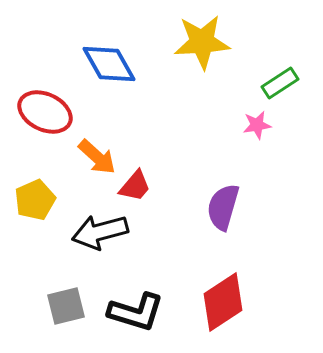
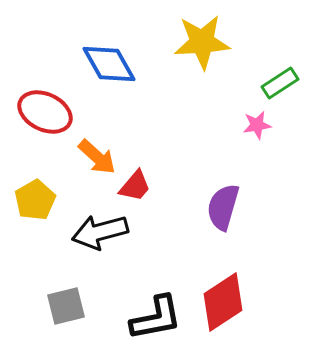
yellow pentagon: rotated 6 degrees counterclockwise
black L-shape: moved 20 px right, 6 px down; rotated 28 degrees counterclockwise
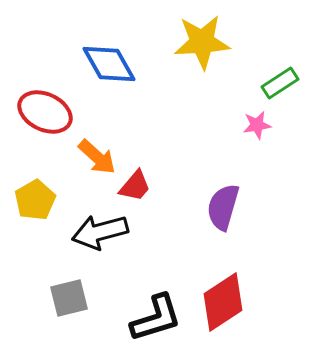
gray square: moved 3 px right, 8 px up
black L-shape: rotated 6 degrees counterclockwise
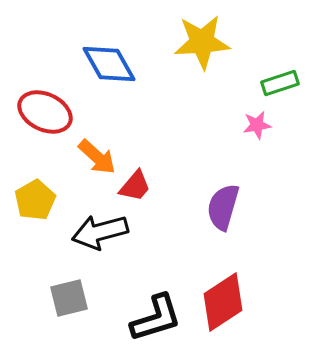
green rectangle: rotated 15 degrees clockwise
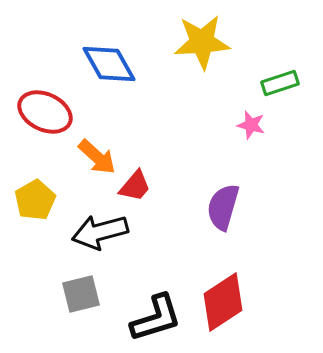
pink star: moved 6 px left; rotated 24 degrees clockwise
gray square: moved 12 px right, 4 px up
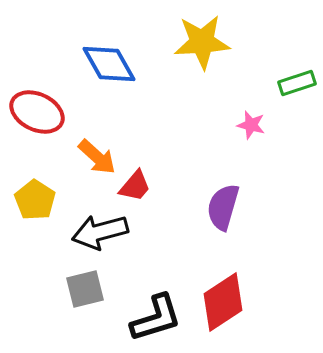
green rectangle: moved 17 px right
red ellipse: moved 8 px left
yellow pentagon: rotated 9 degrees counterclockwise
gray square: moved 4 px right, 5 px up
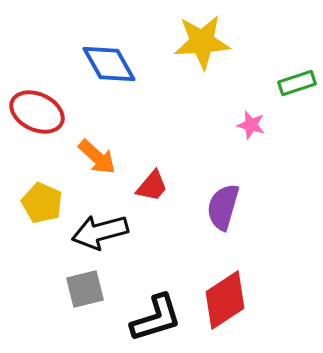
red trapezoid: moved 17 px right
yellow pentagon: moved 7 px right, 3 px down; rotated 9 degrees counterclockwise
red diamond: moved 2 px right, 2 px up
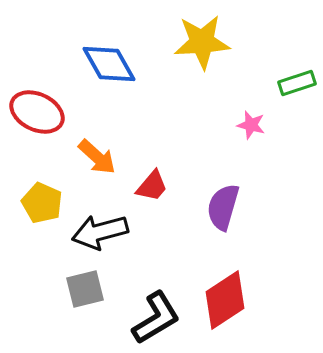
black L-shape: rotated 14 degrees counterclockwise
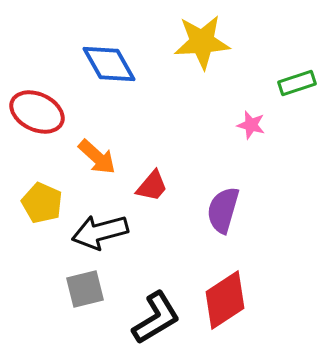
purple semicircle: moved 3 px down
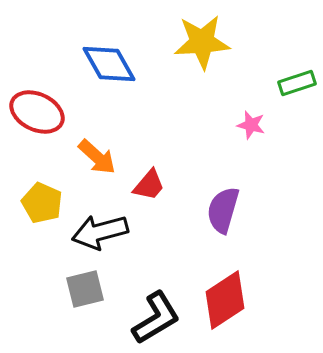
red trapezoid: moved 3 px left, 1 px up
